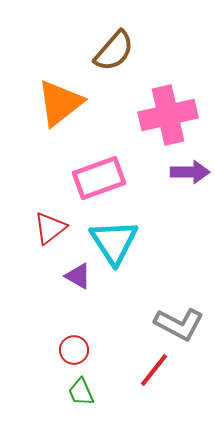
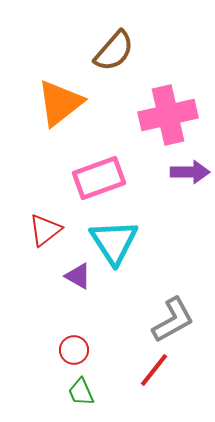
red triangle: moved 5 px left, 2 px down
gray L-shape: moved 6 px left, 4 px up; rotated 57 degrees counterclockwise
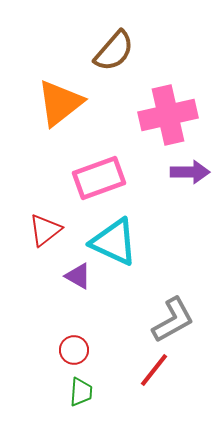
cyan triangle: rotated 32 degrees counterclockwise
green trapezoid: rotated 152 degrees counterclockwise
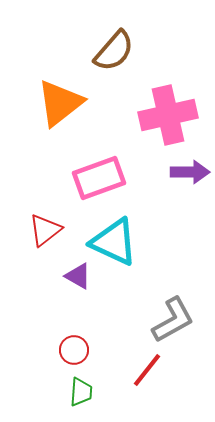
red line: moved 7 px left
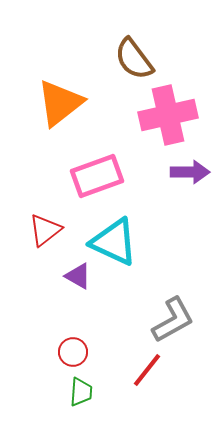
brown semicircle: moved 20 px right, 8 px down; rotated 102 degrees clockwise
pink rectangle: moved 2 px left, 2 px up
red circle: moved 1 px left, 2 px down
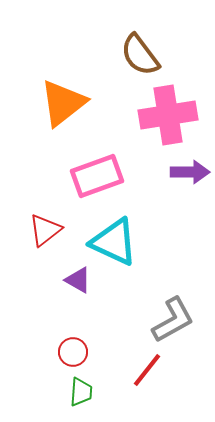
brown semicircle: moved 6 px right, 4 px up
orange triangle: moved 3 px right
pink cross: rotated 4 degrees clockwise
purple triangle: moved 4 px down
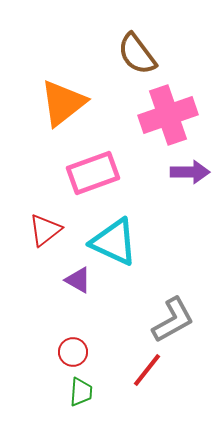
brown semicircle: moved 3 px left, 1 px up
pink cross: rotated 10 degrees counterclockwise
pink rectangle: moved 4 px left, 3 px up
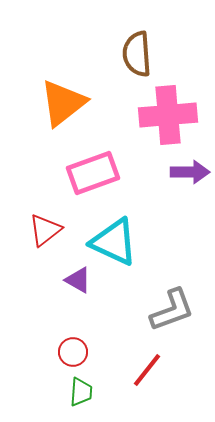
brown semicircle: rotated 33 degrees clockwise
pink cross: rotated 14 degrees clockwise
gray L-shape: moved 1 px left, 10 px up; rotated 9 degrees clockwise
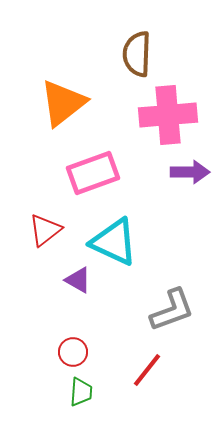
brown semicircle: rotated 6 degrees clockwise
